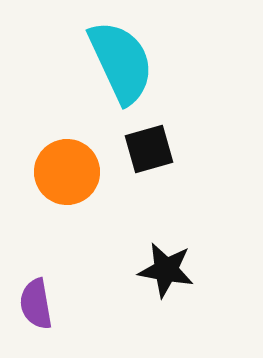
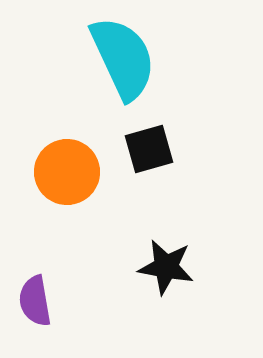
cyan semicircle: moved 2 px right, 4 px up
black star: moved 3 px up
purple semicircle: moved 1 px left, 3 px up
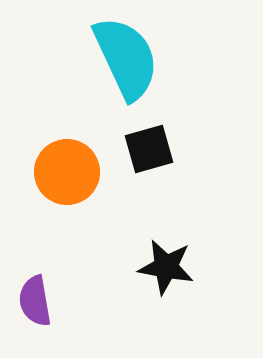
cyan semicircle: moved 3 px right
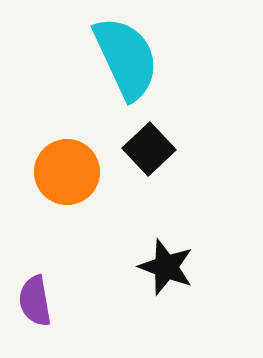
black square: rotated 27 degrees counterclockwise
black star: rotated 10 degrees clockwise
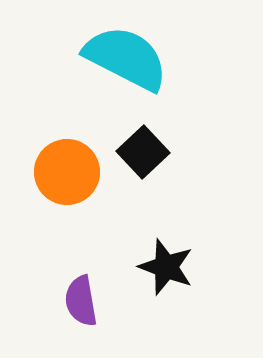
cyan semicircle: rotated 38 degrees counterclockwise
black square: moved 6 px left, 3 px down
purple semicircle: moved 46 px right
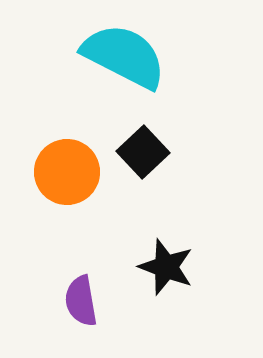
cyan semicircle: moved 2 px left, 2 px up
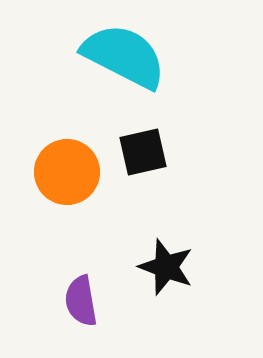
black square: rotated 30 degrees clockwise
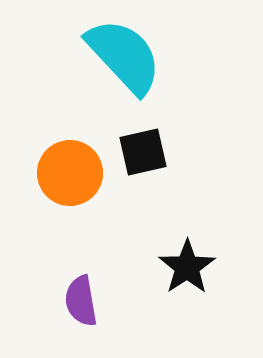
cyan semicircle: rotated 20 degrees clockwise
orange circle: moved 3 px right, 1 px down
black star: moved 21 px right; rotated 18 degrees clockwise
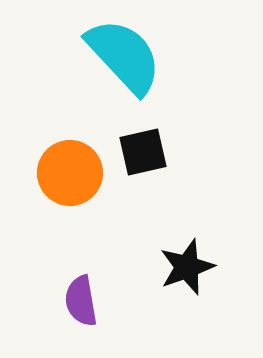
black star: rotated 14 degrees clockwise
